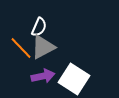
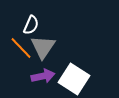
white semicircle: moved 8 px left, 2 px up
gray triangle: rotated 28 degrees counterclockwise
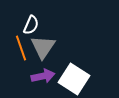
orange line: rotated 25 degrees clockwise
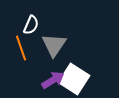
gray triangle: moved 11 px right, 2 px up
purple arrow: moved 10 px right, 4 px down; rotated 20 degrees counterclockwise
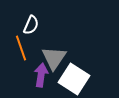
gray triangle: moved 13 px down
purple arrow: moved 12 px left, 5 px up; rotated 50 degrees counterclockwise
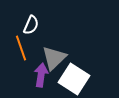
gray triangle: rotated 12 degrees clockwise
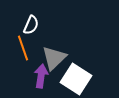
orange line: moved 2 px right
purple arrow: moved 1 px down
white square: moved 2 px right
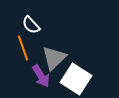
white semicircle: rotated 114 degrees clockwise
purple arrow: rotated 140 degrees clockwise
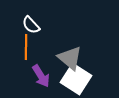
orange line: moved 3 px right, 1 px up; rotated 20 degrees clockwise
gray triangle: moved 16 px right; rotated 36 degrees counterclockwise
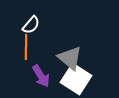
white semicircle: rotated 96 degrees counterclockwise
